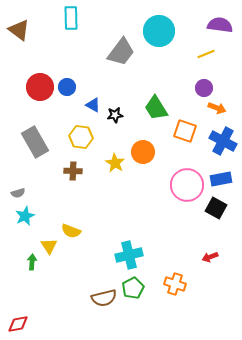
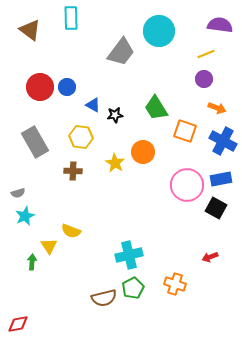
brown triangle: moved 11 px right
purple circle: moved 9 px up
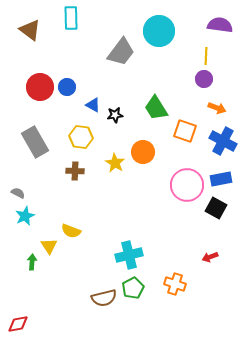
yellow line: moved 2 px down; rotated 66 degrees counterclockwise
brown cross: moved 2 px right
gray semicircle: rotated 136 degrees counterclockwise
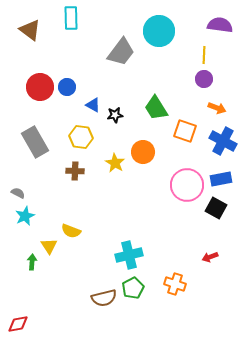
yellow line: moved 2 px left, 1 px up
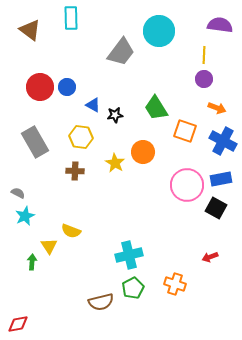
brown semicircle: moved 3 px left, 4 px down
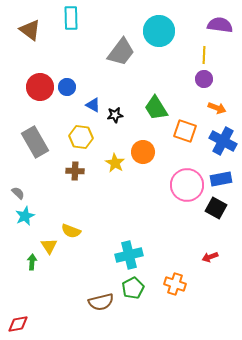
gray semicircle: rotated 16 degrees clockwise
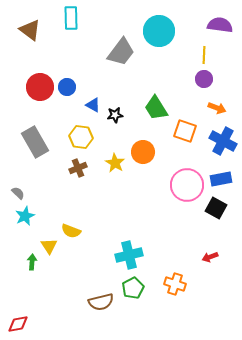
brown cross: moved 3 px right, 3 px up; rotated 24 degrees counterclockwise
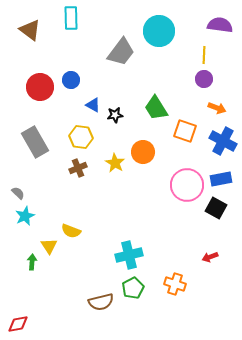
blue circle: moved 4 px right, 7 px up
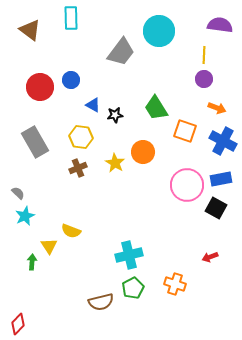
red diamond: rotated 35 degrees counterclockwise
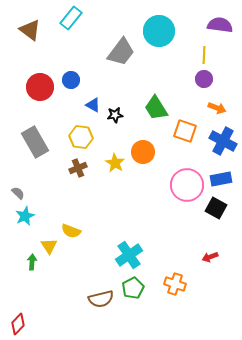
cyan rectangle: rotated 40 degrees clockwise
cyan cross: rotated 20 degrees counterclockwise
brown semicircle: moved 3 px up
